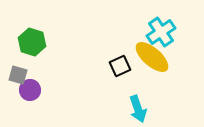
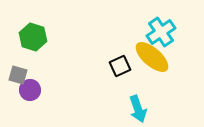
green hexagon: moved 1 px right, 5 px up
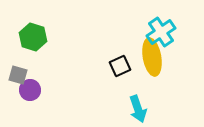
yellow ellipse: rotated 39 degrees clockwise
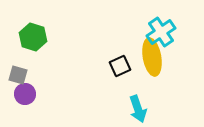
purple circle: moved 5 px left, 4 px down
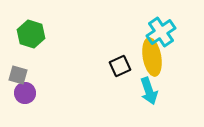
green hexagon: moved 2 px left, 3 px up
purple circle: moved 1 px up
cyan arrow: moved 11 px right, 18 px up
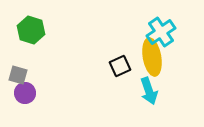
green hexagon: moved 4 px up
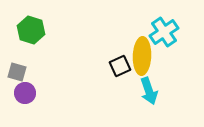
cyan cross: moved 3 px right
yellow ellipse: moved 10 px left, 1 px up; rotated 12 degrees clockwise
gray square: moved 1 px left, 3 px up
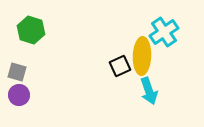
purple circle: moved 6 px left, 2 px down
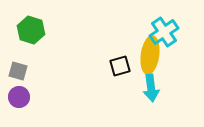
yellow ellipse: moved 8 px right, 1 px up; rotated 6 degrees clockwise
black square: rotated 10 degrees clockwise
gray square: moved 1 px right, 1 px up
cyan arrow: moved 2 px right, 3 px up; rotated 12 degrees clockwise
purple circle: moved 2 px down
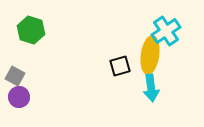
cyan cross: moved 2 px right, 1 px up
gray square: moved 3 px left, 5 px down; rotated 12 degrees clockwise
